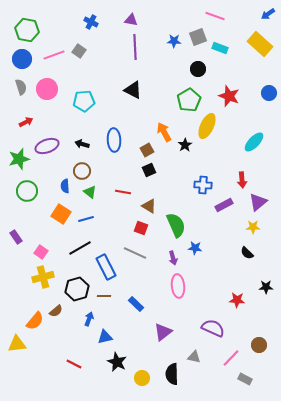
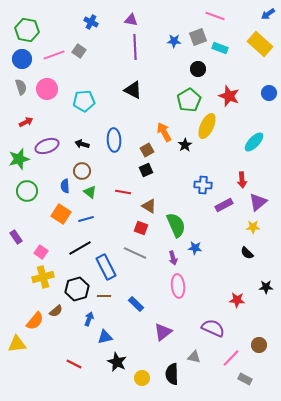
black square at (149, 170): moved 3 px left
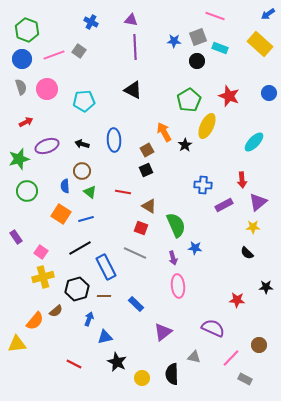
green hexagon at (27, 30): rotated 10 degrees clockwise
black circle at (198, 69): moved 1 px left, 8 px up
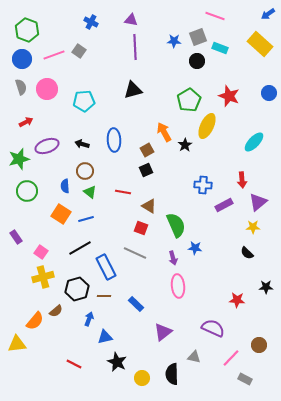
black triangle at (133, 90): rotated 42 degrees counterclockwise
brown circle at (82, 171): moved 3 px right
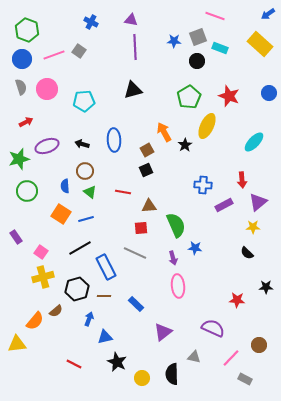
green pentagon at (189, 100): moved 3 px up
brown triangle at (149, 206): rotated 35 degrees counterclockwise
red square at (141, 228): rotated 24 degrees counterclockwise
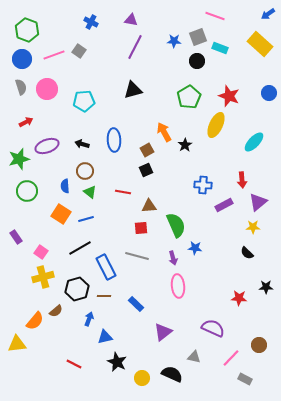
purple line at (135, 47): rotated 30 degrees clockwise
yellow ellipse at (207, 126): moved 9 px right, 1 px up
gray line at (135, 253): moved 2 px right, 3 px down; rotated 10 degrees counterclockwise
red star at (237, 300): moved 2 px right, 2 px up
black semicircle at (172, 374): rotated 115 degrees clockwise
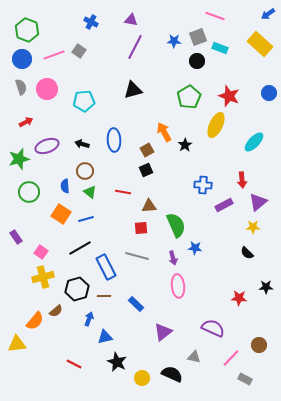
green circle at (27, 191): moved 2 px right, 1 px down
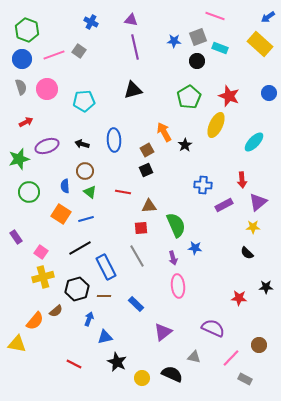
blue arrow at (268, 14): moved 3 px down
purple line at (135, 47): rotated 40 degrees counterclockwise
gray line at (137, 256): rotated 45 degrees clockwise
yellow triangle at (17, 344): rotated 18 degrees clockwise
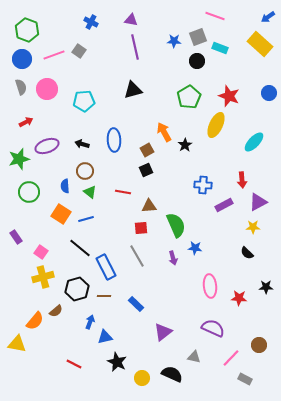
purple triangle at (258, 202): rotated 12 degrees clockwise
black line at (80, 248): rotated 70 degrees clockwise
pink ellipse at (178, 286): moved 32 px right
blue arrow at (89, 319): moved 1 px right, 3 px down
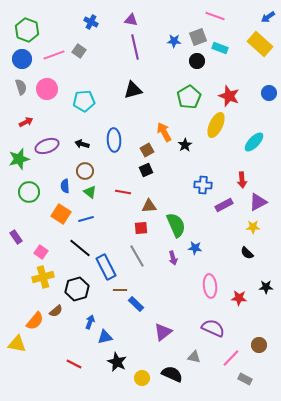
brown line at (104, 296): moved 16 px right, 6 px up
